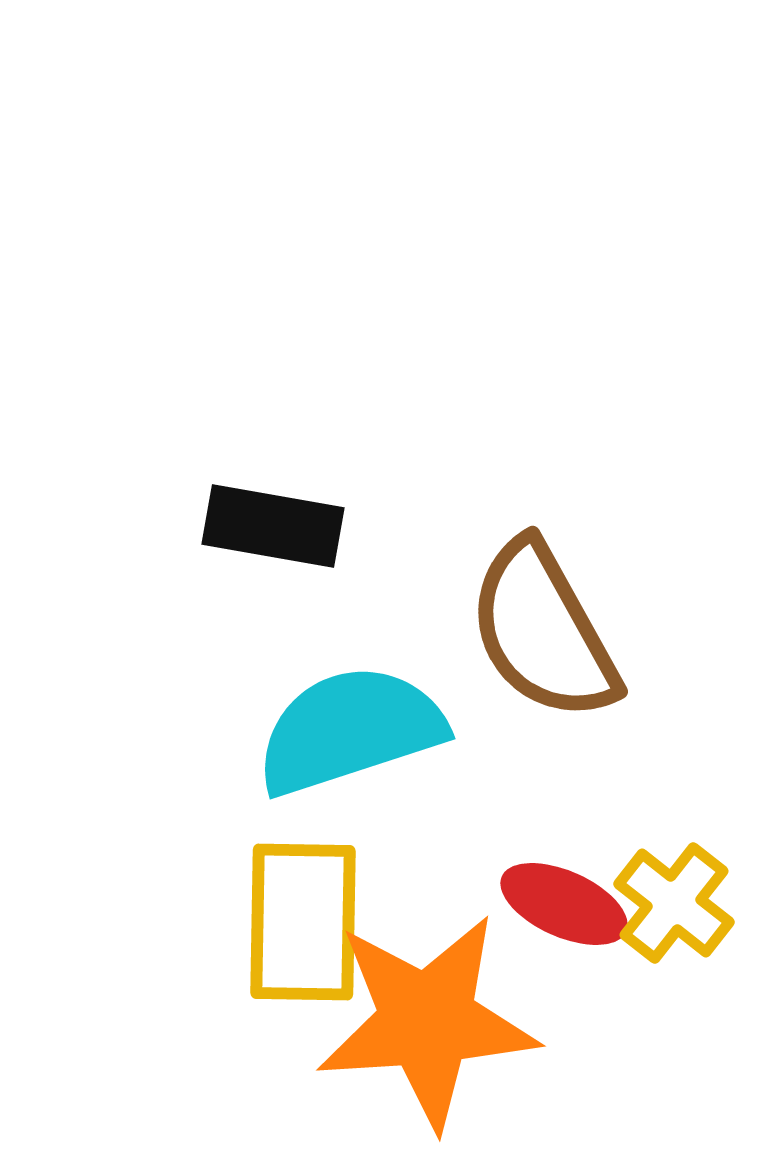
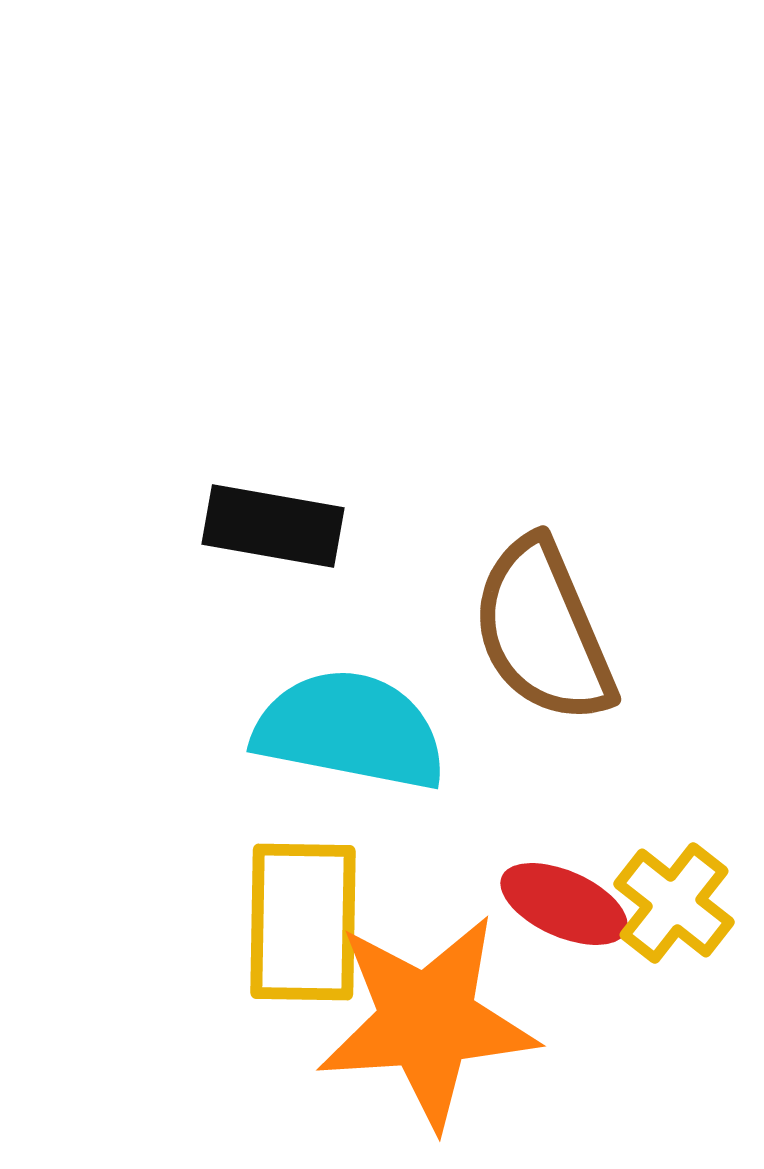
brown semicircle: rotated 6 degrees clockwise
cyan semicircle: rotated 29 degrees clockwise
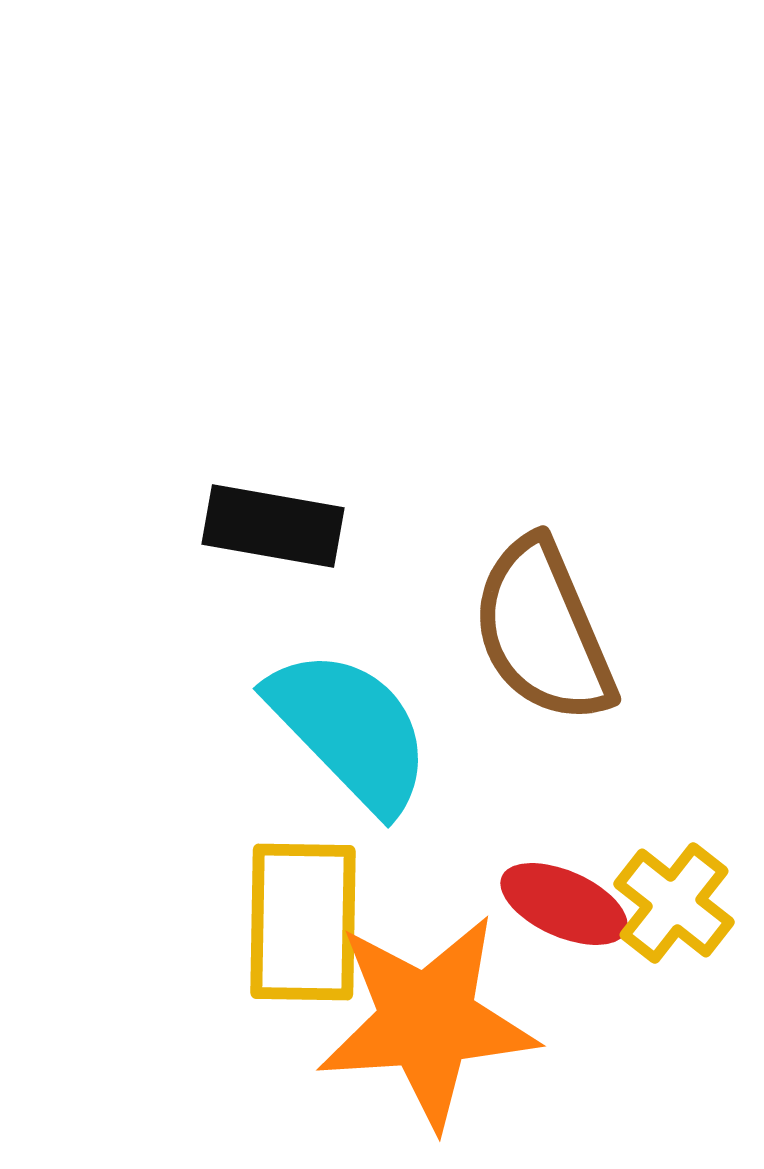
cyan semicircle: rotated 35 degrees clockwise
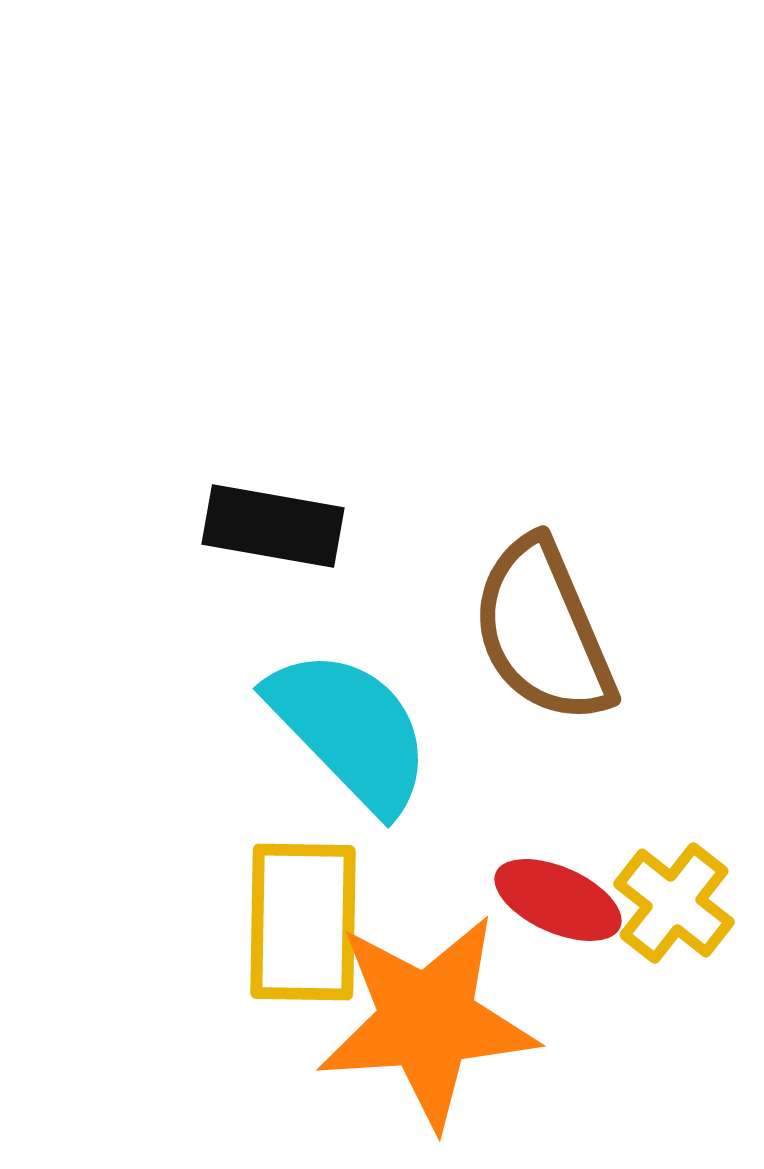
red ellipse: moved 6 px left, 4 px up
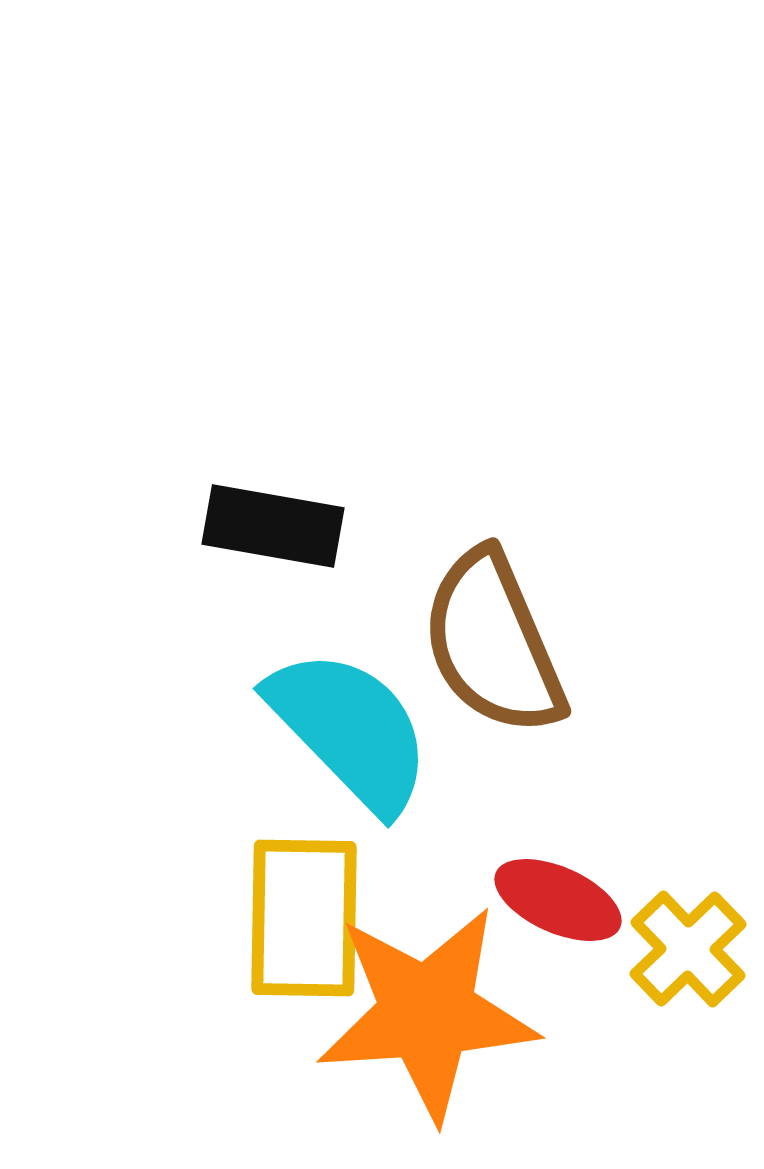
brown semicircle: moved 50 px left, 12 px down
yellow cross: moved 14 px right, 46 px down; rotated 8 degrees clockwise
yellow rectangle: moved 1 px right, 4 px up
orange star: moved 8 px up
